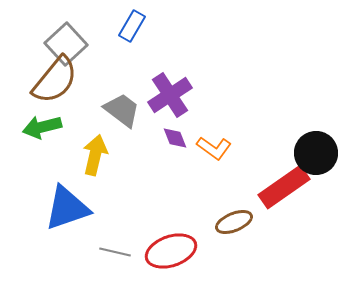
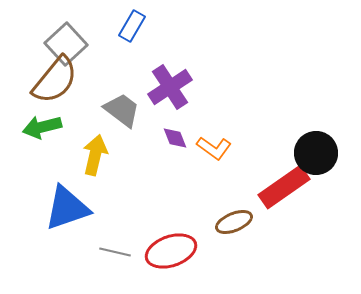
purple cross: moved 8 px up
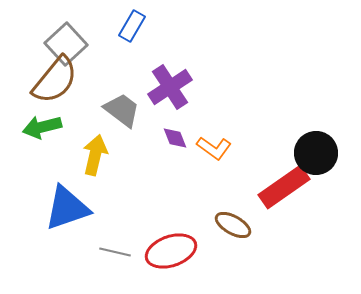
brown ellipse: moved 1 px left, 3 px down; rotated 51 degrees clockwise
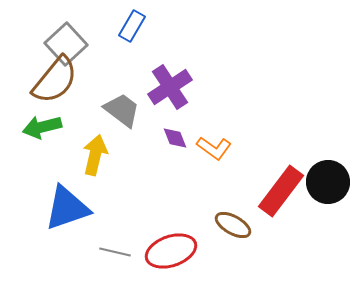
black circle: moved 12 px right, 29 px down
red rectangle: moved 3 px left, 4 px down; rotated 18 degrees counterclockwise
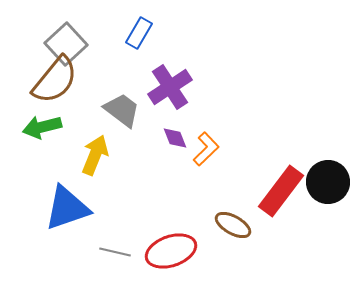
blue rectangle: moved 7 px right, 7 px down
orange L-shape: moved 8 px left, 1 px down; rotated 80 degrees counterclockwise
yellow arrow: rotated 9 degrees clockwise
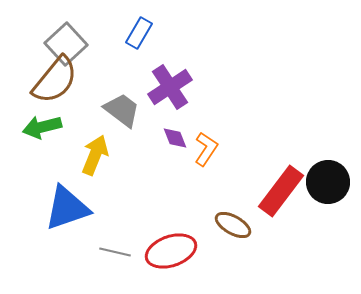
orange L-shape: rotated 12 degrees counterclockwise
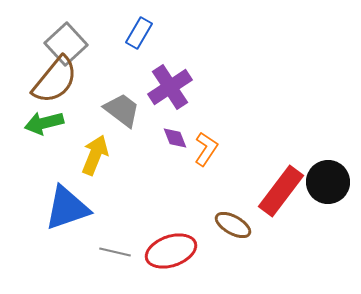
green arrow: moved 2 px right, 4 px up
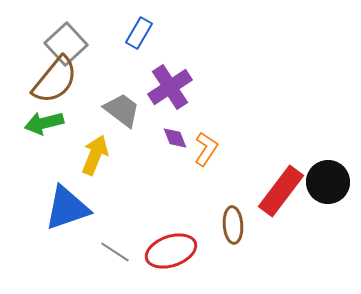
brown ellipse: rotated 57 degrees clockwise
gray line: rotated 20 degrees clockwise
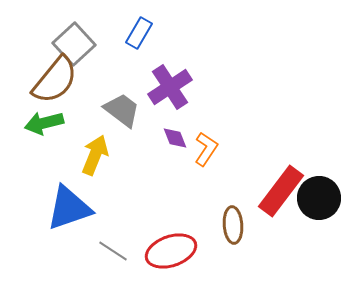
gray square: moved 8 px right
black circle: moved 9 px left, 16 px down
blue triangle: moved 2 px right
gray line: moved 2 px left, 1 px up
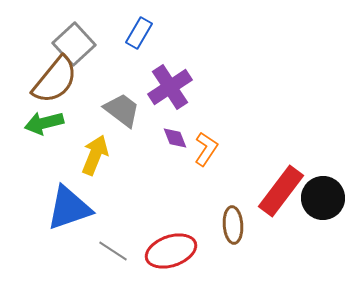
black circle: moved 4 px right
